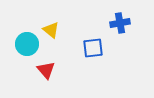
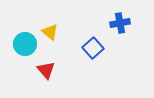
yellow triangle: moved 1 px left, 2 px down
cyan circle: moved 2 px left
blue square: rotated 35 degrees counterclockwise
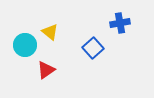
cyan circle: moved 1 px down
red triangle: rotated 36 degrees clockwise
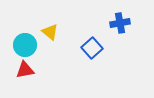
blue square: moved 1 px left
red triangle: moved 21 px left; rotated 24 degrees clockwise
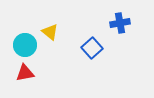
red triangle: moved 3 px down
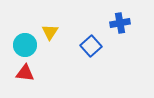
yellow triangle: rotated 24 degrees clockwise
blue square: moved 1 px left, 2 px up
red triangle: rotated 18 degrees clockwise
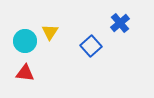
blue cross: rotated 30 degrees counterclockwise
cyan circle: moved 4 px up
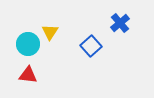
cyan circle: moved 3 px right, 3 px down
red triangle: moved 3 px right, 2 px down
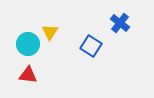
blue cross: rotated 12 degrees counterclockwise
blue square: rotated 15 degrees counterclockwise
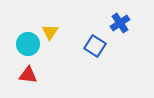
blue cross: rotated 18 degrees clockwise
blue square: moved 4 px right
